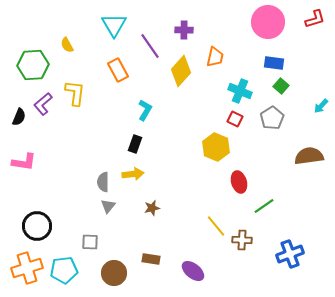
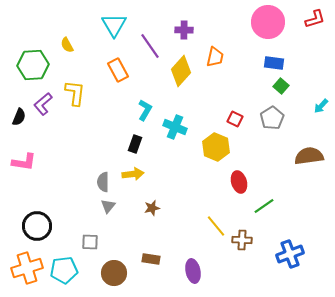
cyan cross: moved 65 px left, 36 px down
purple ellipse: rotated 40 degrees clockwise
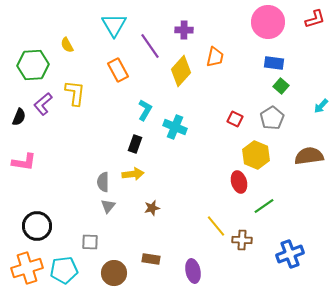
yellow hexagon: moved 40 px right, 8 px down
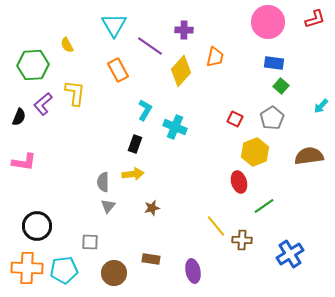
purple line: rotated 20 degrees counterclockwise
yellow hexagon: moved 1 px left, 3 px up; rotated 16 degrees clockwise
blue cross: rotated 12 degrees counterclockwise
orange cross: rotated 20 degrees clockwise
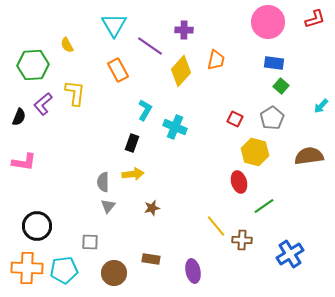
orange trapezoid: moved 1 px right, 3 px down
black rectangle: moved 3 px left, 1 px up
yellow hexagon: rotated 24 degrees counterclockwise
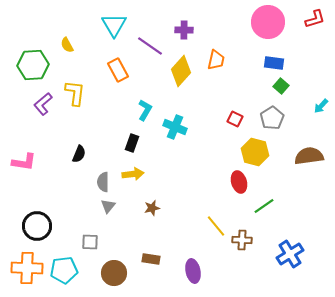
black semicircle: moved 60 px right, 37 px down
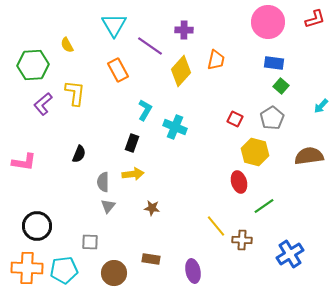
brown star: rotated 21 degrees clockwise
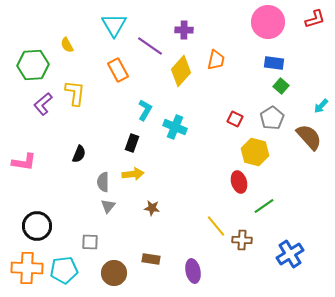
brown semicircle: moved 19 px up; rotated 56 degrees clockwise
